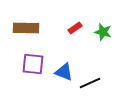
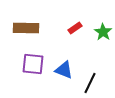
green star: rotated 18 degrees clockwise
blue triangle: moved 2 px up
black line: rotated 40 degrees counterclockwise
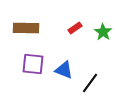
black line: rotated 10 degrees clockwise
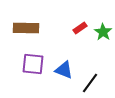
red rectangle: moved 5 px right
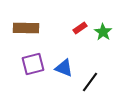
purple square: rotated 20 degrees counterclockwise
blue triangle: moved 2 px up
black line: moved 1 px up
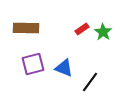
red rectangle: moved 2 px right, 1 px down
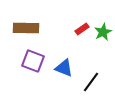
green star: rotated 12 degrees clockwise
purple square: moved 3 px up; rotated 35 degrees clockwise
black line: moved 1 px right
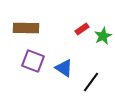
green star: moved 4 px down
blue triangle: rotated 12 degrees clockwise
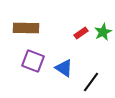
red rectangle: moved 1 px left, 4 px down
green star: moved 4 px up
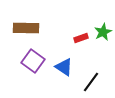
red rectangle: moved 5 px down; rotated 16 degrees clockwise
purple square: rotated 15 degrees clockwise
blue triangle: moved 1 px up
